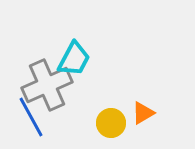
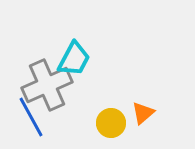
orange triangle: rotated 10 degrees counterclockwise
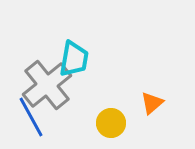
cyan trapezoid: rotated 18 degrees counterclockwise
gray cross: rotated 15 degrees counterclockwise
orange triangle: moved 9 px right, 10 px up
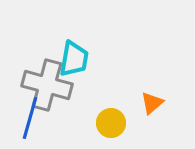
gray cross: rotated 36 degrees counterclockwise
blue line: moved 1 px left, 1 px down; rotated 45 degrees clockwise
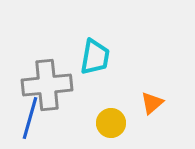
cyan trapezoid: moved 21 px right, 2 px up
gray cross: rotated 21 degrees counterclockwise
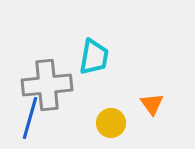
cyan trapezoid: moved 1 px left
orange triangle: moved 1 px down; rotated 25 degrees counterclockwise
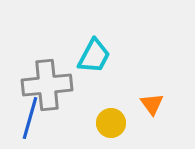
cyan trapezoid: moved 1 px up; rotated 18 degrees clockwise
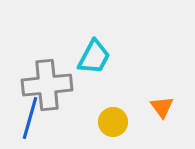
cyan trapezoid: moved 1 px down
orange triangle: moved 10 px right, 3 px down
yellow circle: moved 2 px right, 1 px up
